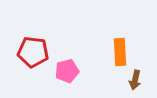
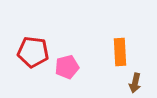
pink pentagon: moved 4 px up
brown arrow: moved 3 px down
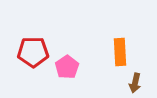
red pentagon: rotated 8 degrees counterclockwise
pink pentagon: rotated 20 degrees counterclockwise
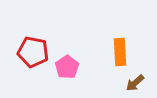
red pentagon: rotated 12 degrees clockwise
brown arrow: rotated 36 degrees clockwise
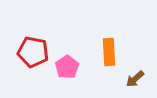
orange rectangle: moved 11 px left
brown arrow: moved 4 px up
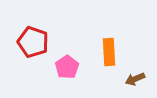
red pentagon: moved 10 px up; rotated 8 degrees clockwise
brown arrow: rotated 18 degrees clockwise
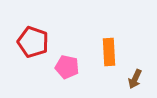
pink pentagon: rotated 25 degrees counterclockwise
brown arrow: rotated 42 degrees counterclockwise
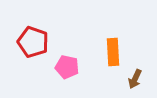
orange rectangle: moved 4 px right
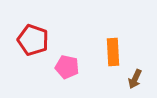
red pentagon: moved 2 px up
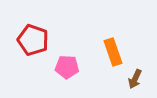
orange rectangle: rotated 16 degrees counterclockwise
pink pentagon: rotated 10 degrees counterclockwise
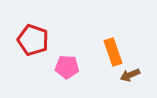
brown arrow: moved 5 px left, 4 px up; rotated 42 degrees clockwise
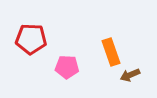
red pentagon: moved 2 px left, 1 px up; rotated 16 degrees counterclockwise
orange rectangle: moved 2 px left
